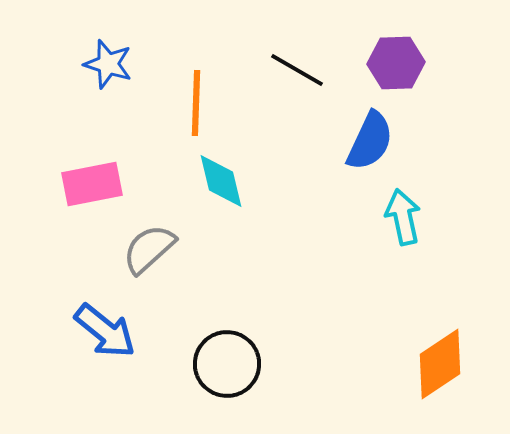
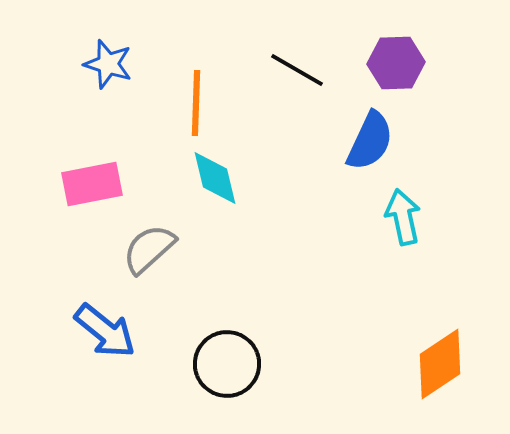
cyan diamond: moved 6 px left, 3 px up
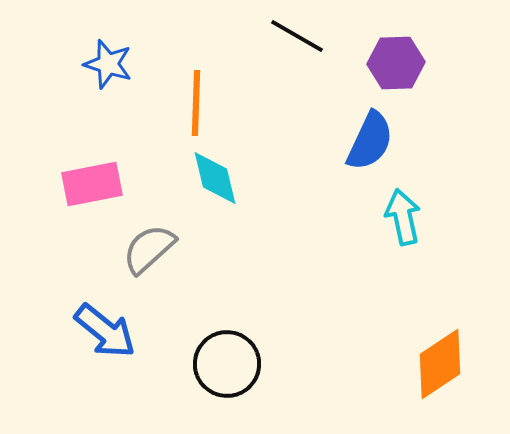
black line: moved 34 px up
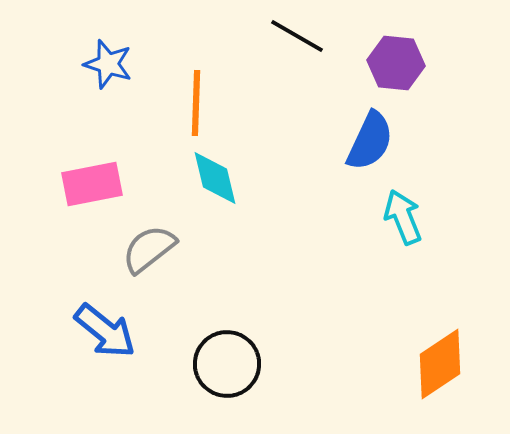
purple hexagon: rotated 8 degrees clockwise
cyan arrow: rotated 10 degrees counterclockwise
gray semicircle: rotated 4 degrees clockwise
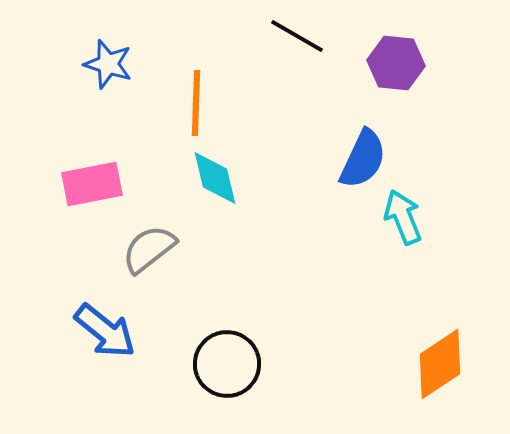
blue semicircle: moved 7 px left, 18 px down
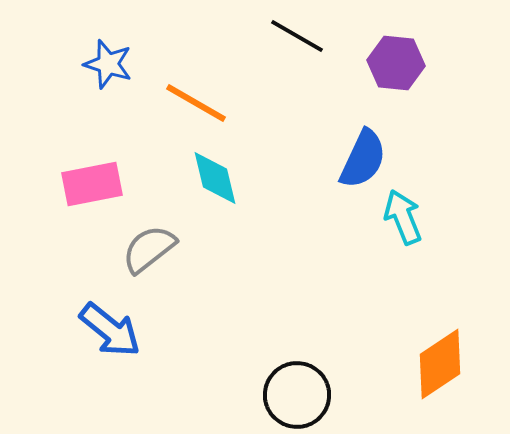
orange line: rotated 62 degrees counterclockwise
blue arrow: moved 5 px right, 1 px up
black circle: moved 70 px right, 31 px down
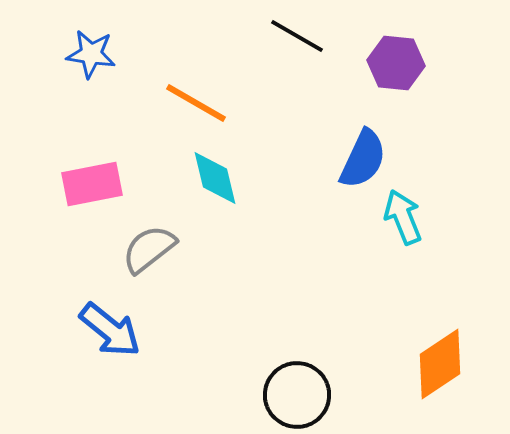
blue star: moved 17 px left, 10 px up; rotated 9 degrees counterclockwise
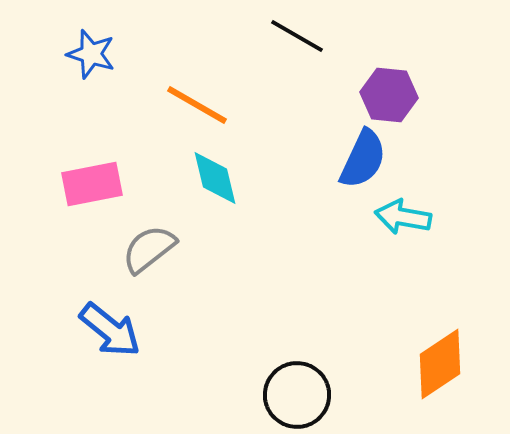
blue star: rotated 9 degrees clockwise
purple hexagon: moved 7 px left, 32 px down
orange line: moved 1 px right, 2 px down
cyan arrow: rotated 58 degrees counterclockwise
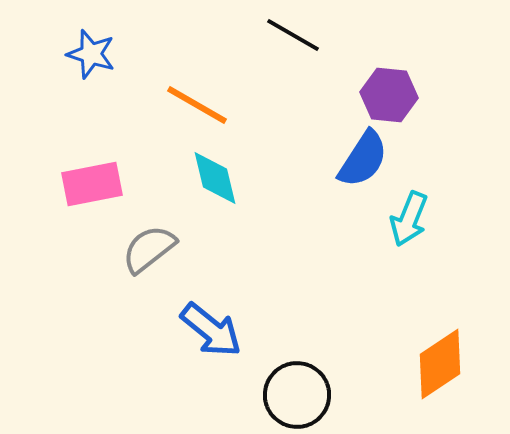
black line: moved 4 px left, 1 px up
blue semicircle: rotated 8 degrees clockwise
cyan arrow: moved 6 px right, 2 px down; rotated 78 degrees counterclockwise
blue arrow: moved 101 px right
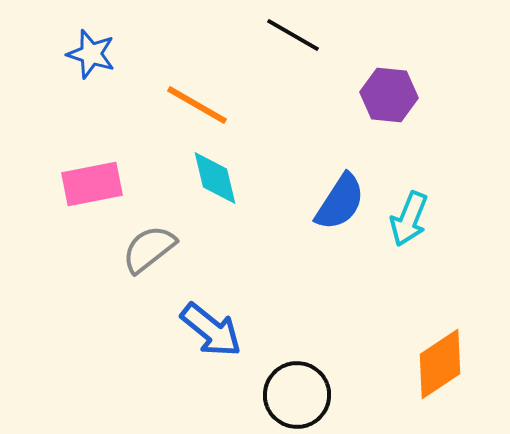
blue semicircle: moved 23 px left, 43 px down
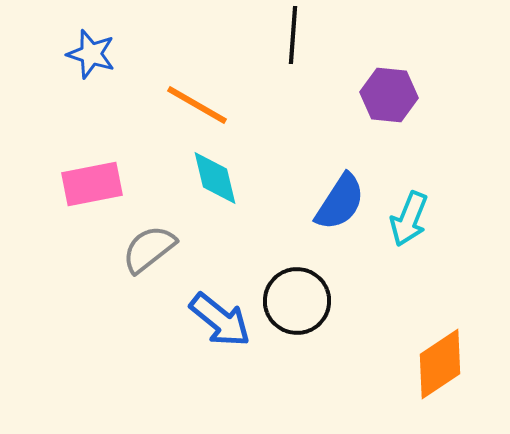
black line: rotated 64 degrees clockwise
blue arrow: moved 9 px right, 10 px up
black circle: moved 94 px up
